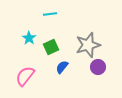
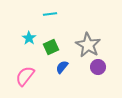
gray star: rotated 25 degrees counterclockwise
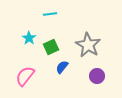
purple circle: moved 1 px left, 9 px down
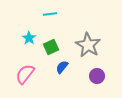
pink semicircle: moved 2 px up
